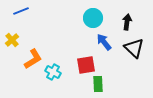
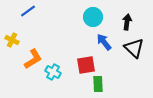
blue line: moved 7 px right; rotated 14 degrees counterclockwise
cyan circle: moved 1 px up
yellow cross: rotated 24 degrees counterclockwise
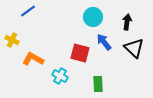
orange L-shape: rotated 120 degrees counterclockwise
red square: moved 6 px left, 12 px up; rotated 24 degrees clockwise
cyan cross: moved 7 px right, 4 px down
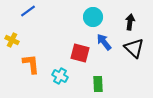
black arrow: moved 3 px right
orange L-shape: moved 2 px left, 5 px down; rotated 55 degrees clockwise
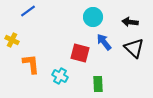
black arrow: rotated 91 degrees counterclockwise
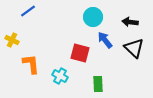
blue arrow: moved 1 px right, 2 px up
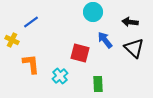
blue line: moved 3 px right, 11 px down
cyan circle: moved 5 px up
cyan cross: rotated 21 degrees clockwise
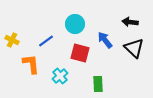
cyan circle: moved 18 px left, 12 px down
blue line: moved 15 px right, 19 px down
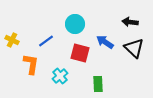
blue arrow: moved 2 px down; rotated 18 degrees counterclockwise
orange L-shape: rotated 15 degrees clockwise
